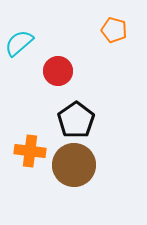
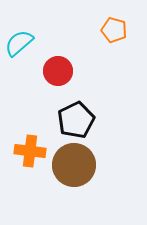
black pentagon: rotated 9 degrees clockwise
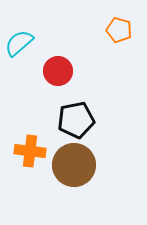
orange pentagon: moved 5 px right
black pentagon: rotated 15 degrees clockwise
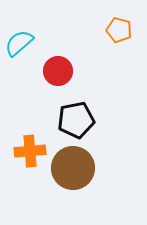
orange cross: rotated 12 degrees counterclockwise
brown circle: moved 1 px left, 3 px down
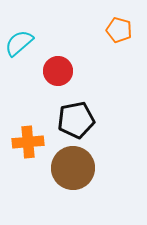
orange cross: moved 2 px left, 9 px up
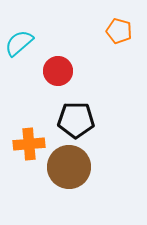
orange pentagon: moved 1 px down
black pentagon: rotated 12 degrees clockwise
orange cross: moved 1 px right, 2 px down
brown circle: moved 4 px left, 1 px up
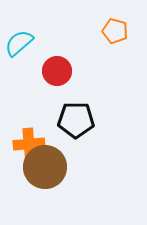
orange pentagon: moved 4 px left
red circle: moved 1 px left
brown circle: moved 24 px left
